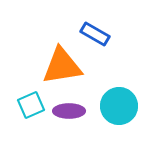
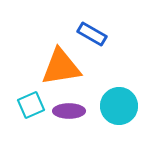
blue rectangle: moved 3 px left
orange triangle: moved 1 px left, 1 px down
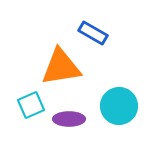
blue rectangle: moved 1 px right, 1 px up
purple ellipse: moved 8 px down
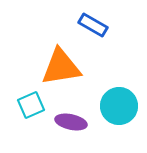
blue rectangle: moved 8 px up
purple ellipse: moved 2 px right, 3 px down; rotated 12 degrees clockwise
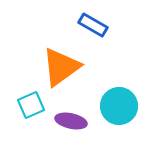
orange triangle: rotated 27 degrees counterclockwise
purple ellipse: moved 1 px up
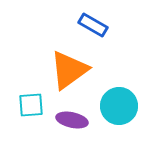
orange triangle: moved 8 px right, 3 px down
cyan square: rotated 20 degrees clockwise
purple ellipse: moved 1 px right, 1 px up
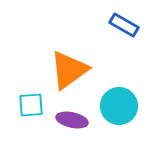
blue rectangle: moved 31 px right
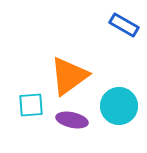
orange triangle: moved 6 px down
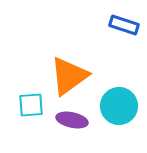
blue rectangle: rotated 12 degrees counterclockwise
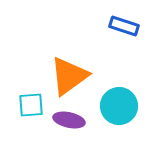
blue rectangle: moved 1 px down
purple ellipse: moved 3 px left
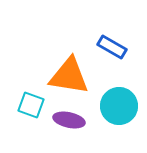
blue rectangle: moved 12 px left, 21 px down; rotated 12 degrees clockwise
orange triangle: rotated 45 degrees clockwise
cyan square: rotated 24 degrees clockwise
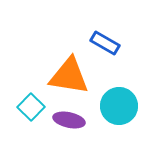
blue rectangle: moved 7 px left, 4 px up
cyan square: moved 2 px down; rotated 24 degrees clockwise
